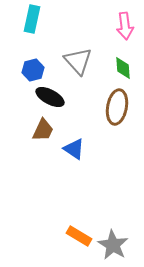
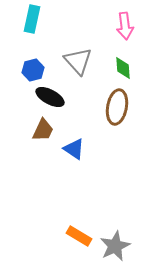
gray star: moved 2 px right, 1 px down; rotated 16 degrees clockwise
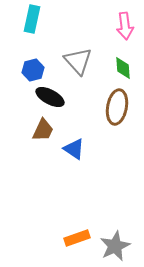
orange rectangle: moved 2 px left, 2 px down; rotated 50 degrees counterclockwise
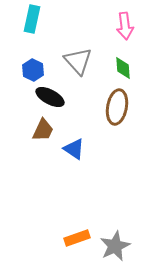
blue hexagon: rotated 20 degrees counterclockwise
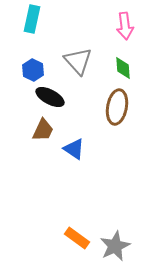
orange rectangle: rotated 55 degrees clockwise
